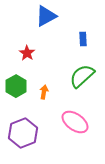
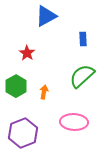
pink ellipse: moved 1 px left; rotated 32 degrees counterclockwise
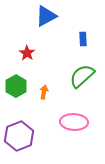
purple hexagon: moved 4 px left, 3 px down
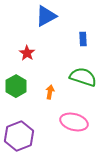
green semicircle: moved 1 px right, 1 px down; rotated 60 degrees clockwise
orange arrow: moved 6 px right
pink ellipse: rotated 12 degrees clockwise
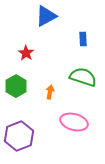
red star: moved 1 px left
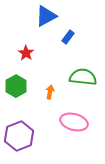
blue rectangle: moved 15 px left, 2 px up; rotated 40 degrees clockwise
green semicircle: rotated 12 degrees counterclockwise
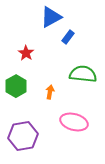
blue triangle: moved 5 px right, 1 px down
green semicircle: moved 3 px up
purple hexagon: moved 4 px right; rotated 12 degrees clockwise
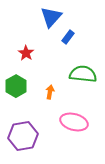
blue triangle: rotated 20 degrees counterclockwise
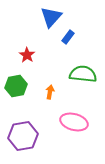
red star: moved 1 px right, 2 px down
green hexagon: rotated 20 degrees clockwise
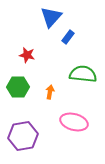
red star: rotated 21 degrees counterclockwise
green hexagon: moved 2 px right, 1 px down; rotated 10 degrees clockwise
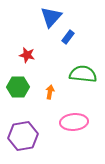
pink ellipse: rotated 20 degrees counterclockwise
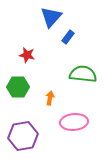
orange arrow: moved 6 px down
